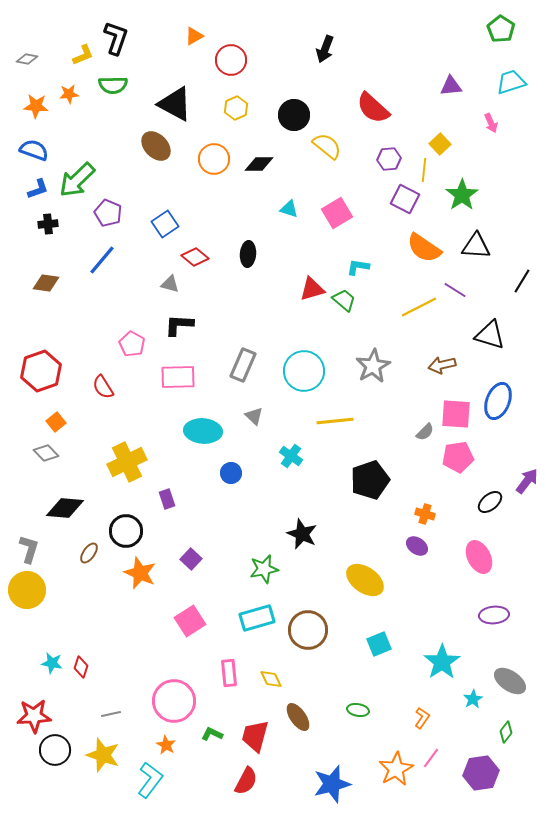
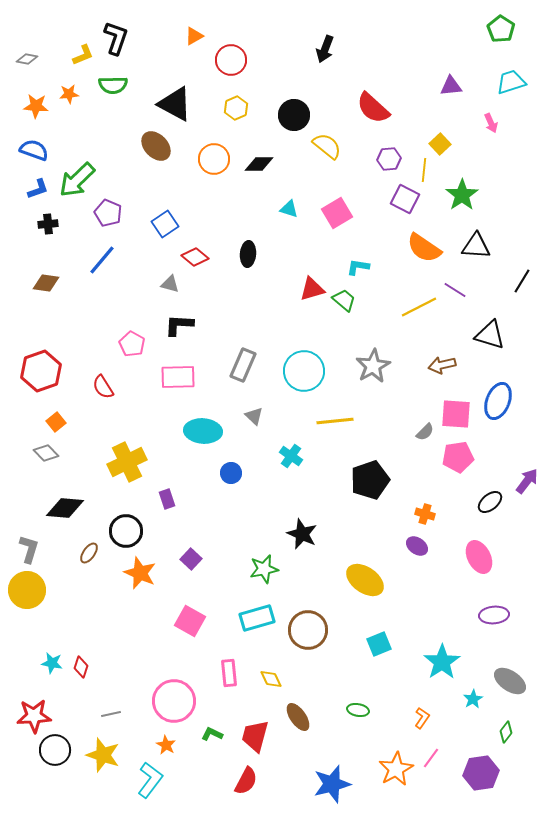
pink square at (190, 621): rotated 28 degrees counterclockwise
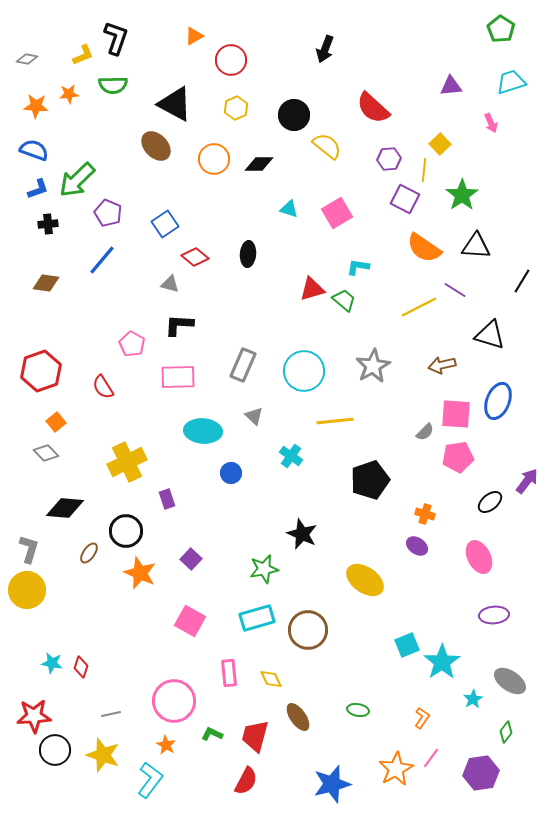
cyan square at (379, 644): moved 28 px right, 1 px down
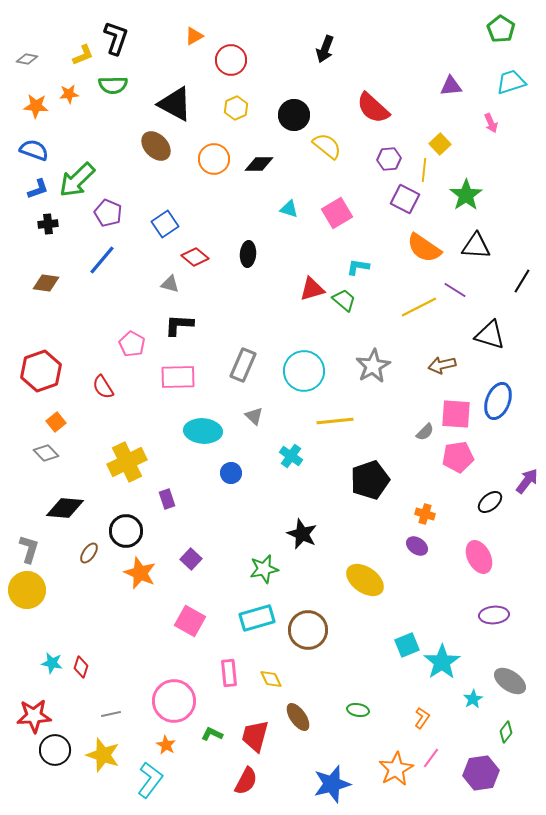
green star at (462, 195): moved 4 px right
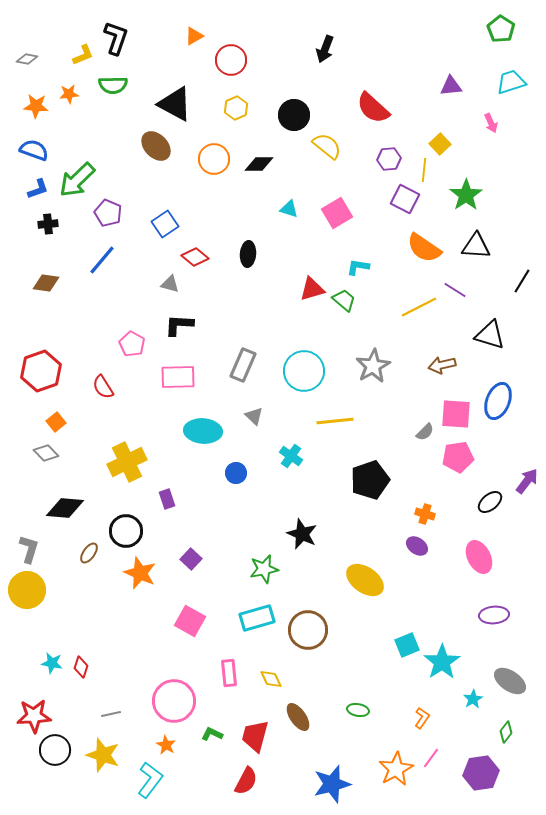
blue circle at (231, 473): moved 5 px right
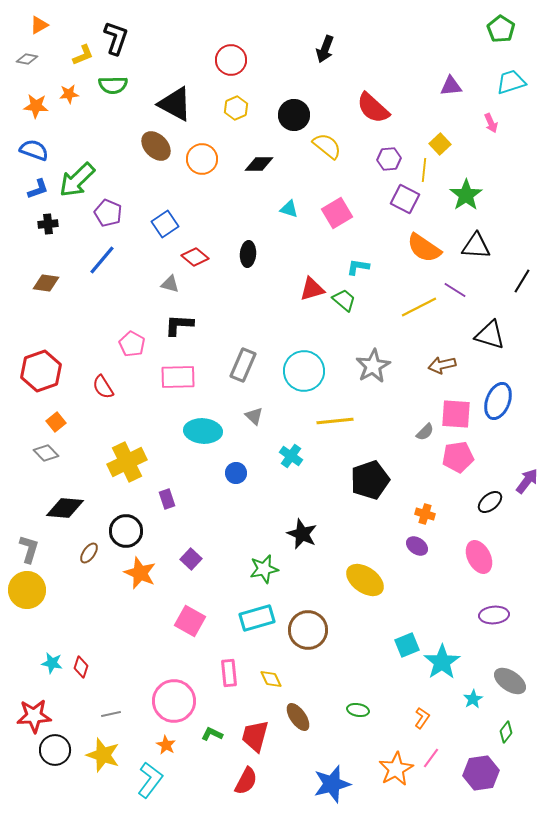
orange triangle at (194, 36): moved 155 px left, 11 px up
orange circle at (214, 159): moved 12 px left
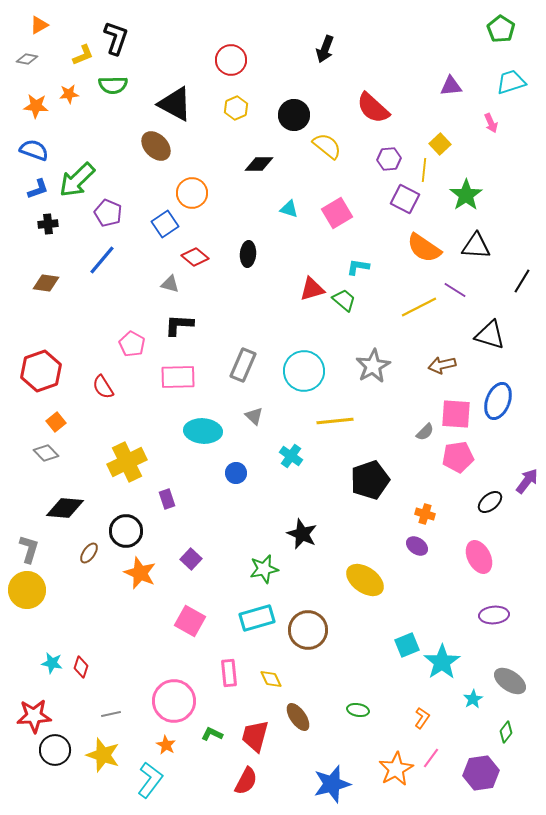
orange circle at (202, 159): moved 10 px left, 34 px down
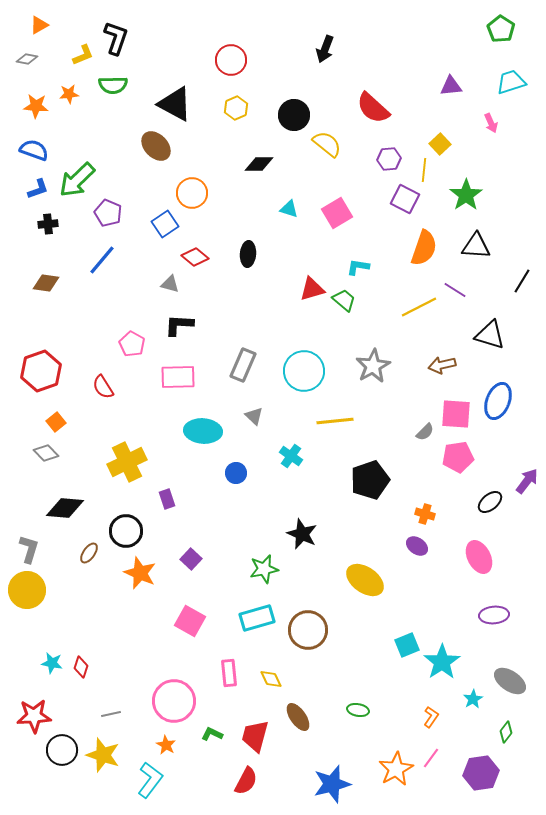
yellow semicircle at (327, 146): moved 2 px up
orange semicircle at (424, 248): rotated 105 degrees counterclockwise
orange L-shape at (422, 718): moved 9 px right, 1 px up
black circle at (55, 750): moved 7 px right
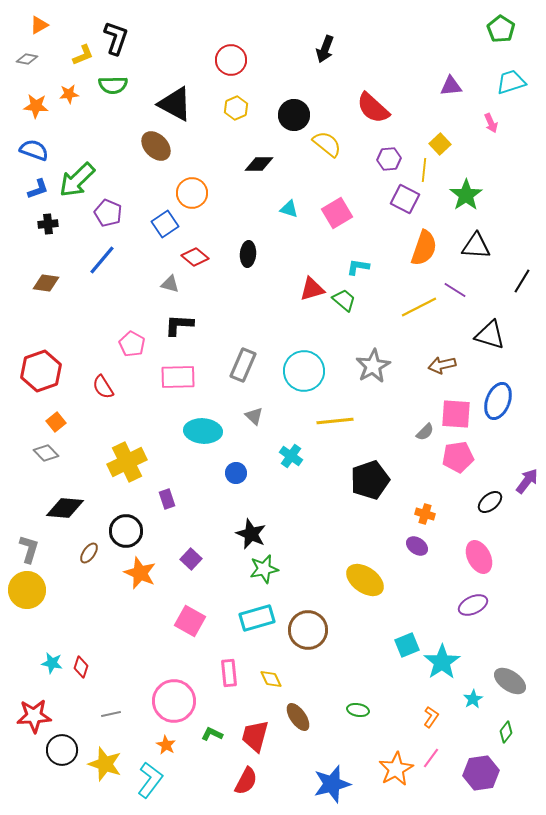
black star at (302, 534): moved 51 px left
purple ellipse at (494, 615): moved 21 px left, 10 px up; rotated 20 degrees counterclockwise
yellow star at (103, 755): moved 2 px right, 9 px down
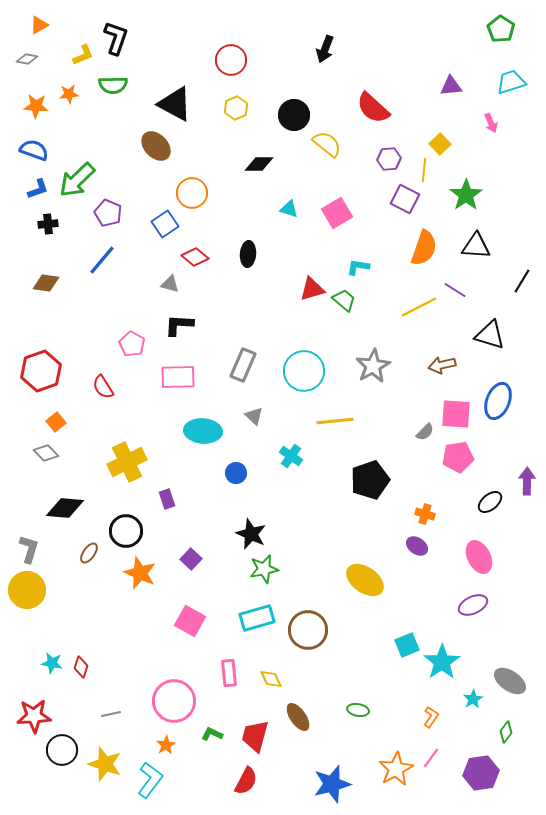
purple arrow at (527, 481): rotated 36 degrees counterclockwise
orange star at (166, 745): rotated 12 degrees clockwise
